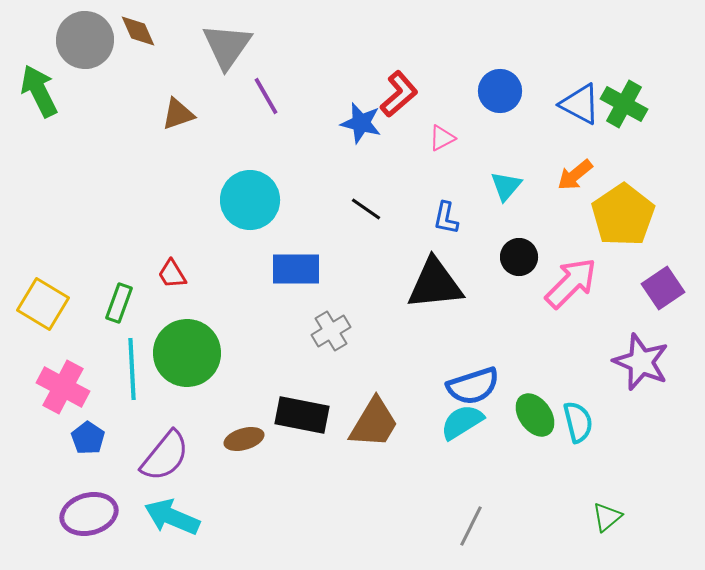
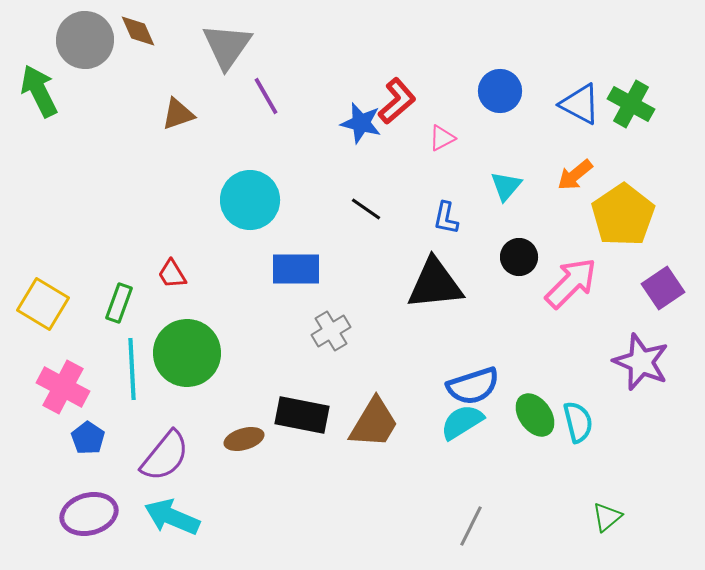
red L-shape at (399, 94): moved 2 px left, 7 px down
green cross at (624, 104): moved 7 px right
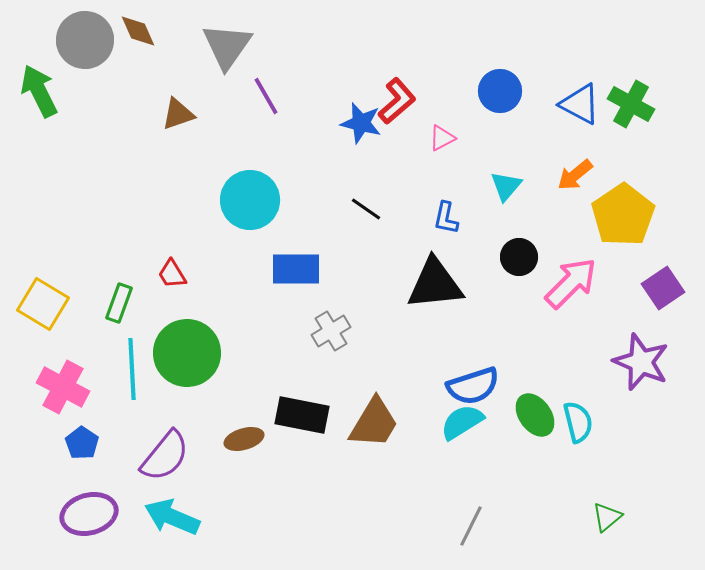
blue pentagon at (88, 438): moved 6 px left, 5 px down
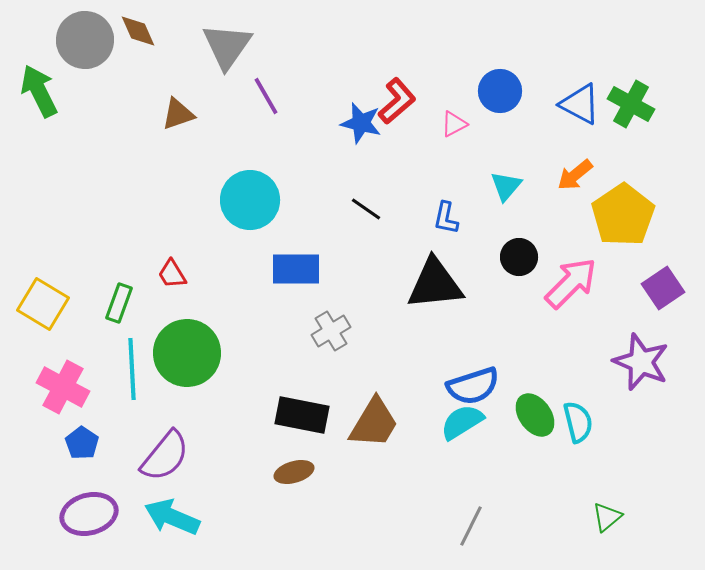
pink triangle at (442, 138): moved 12 px right, 14 px up
brown ellipse at (244, 439): moved 50 px right, 33 px down
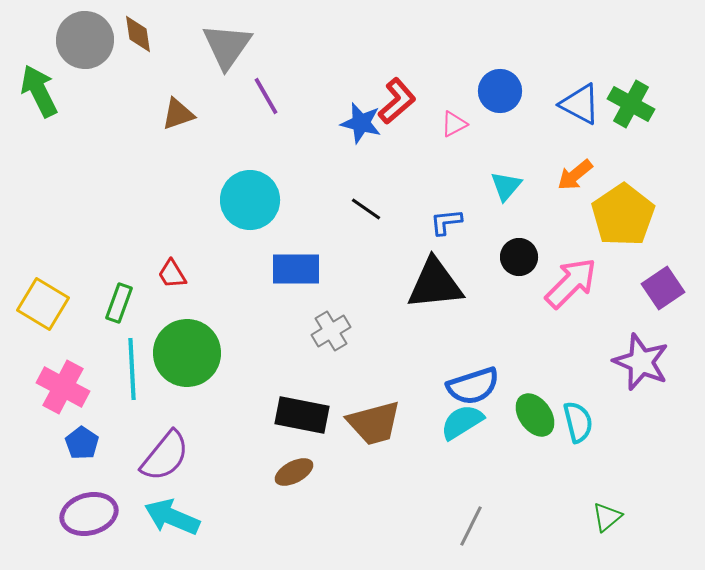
brown diamond at (138, 31): moved 3 px down; rotated 15 degrees clockwise
blue L-shape at (446, 218): moved 4 px down; rotated 72 degrees clockwise
brown trapezoid at (374, 423): rotated 44 degrees clockwise
brown ellipse at (294, 472): rotated 12 degrees counterclockwise
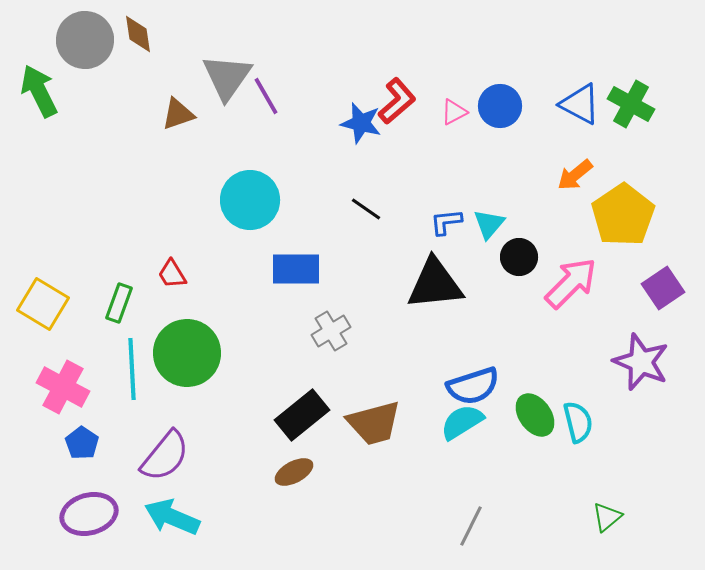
gray triangle at (227, 46): moved 31 px down
blue circle at (500, 91): moved 15 px down
pink triangle at (454, 124): moved 12 px up
cyan triangle at (506, 186): moved 17 px left, 38 px down
black rectangle at (302, 415): rotated 50 degrees counterclockwise
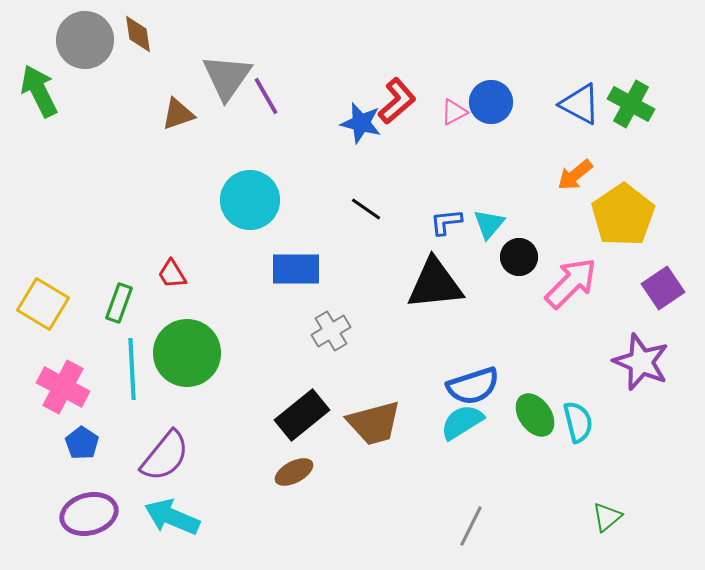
blue circle at (500, 106): moved 9 px left, 4 px up
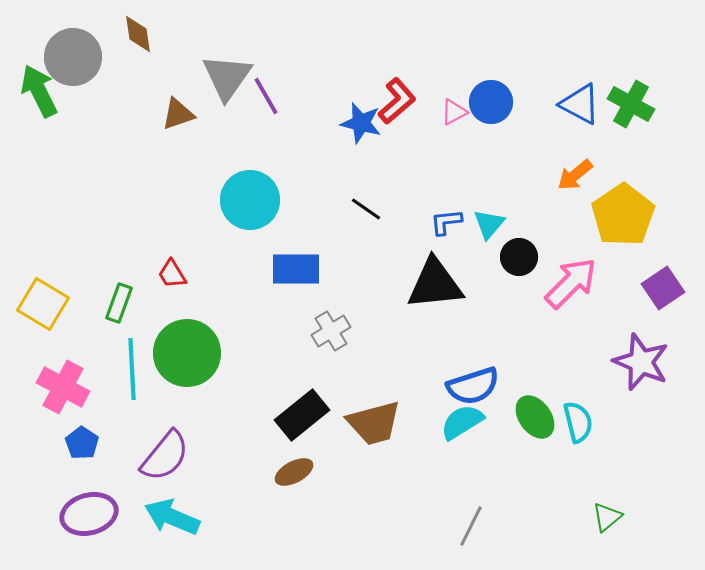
gray circle at (85, 40): moved 12 px left, 17 px down
green ellipse at (535, 415): moved 2 px down
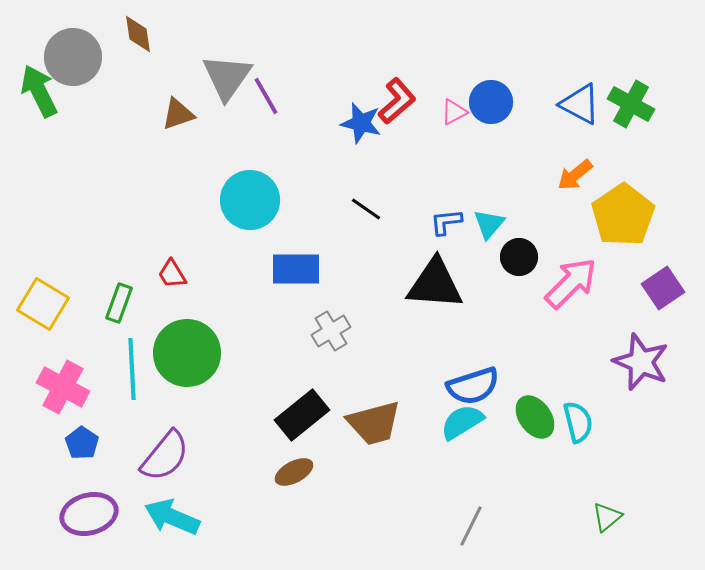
black triangle at (435, 284): rotated 10 degrees clockwise
